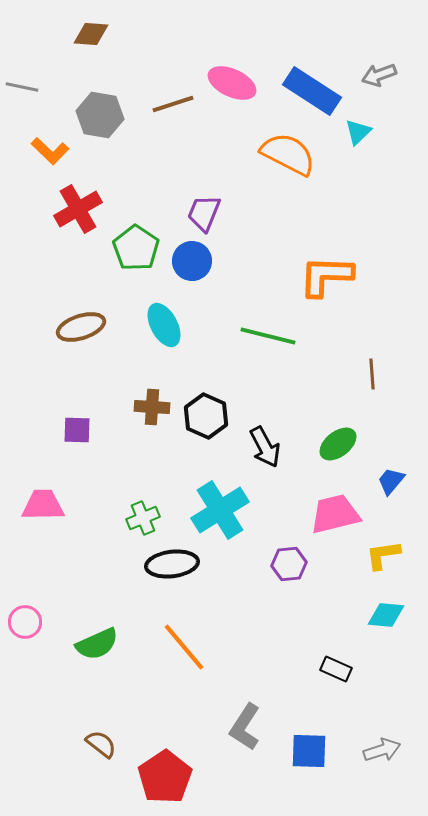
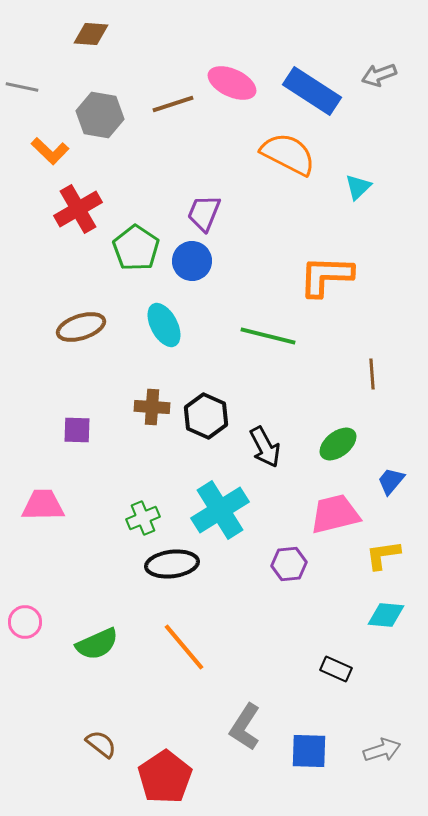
cyan triangle at (358, 132): moved 55 px down
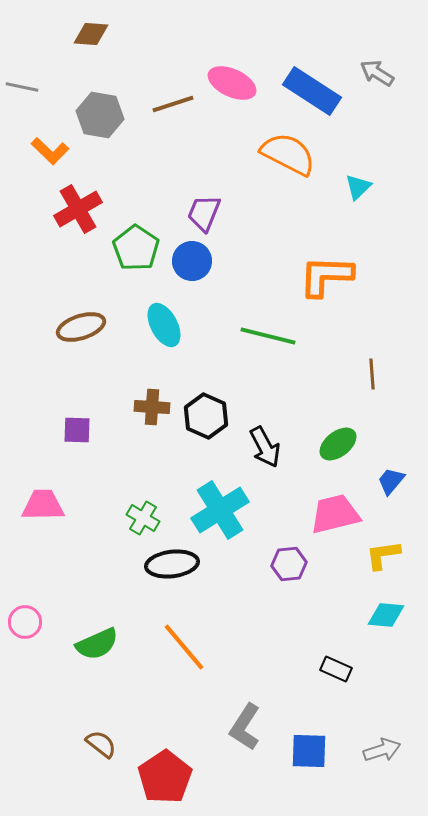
gray arrow at (379, 75): moved 2 px left, 2 px up; rotated 52 degrees clockwise
green cross at (143, 518): rotated 36 degrees counterclockwise
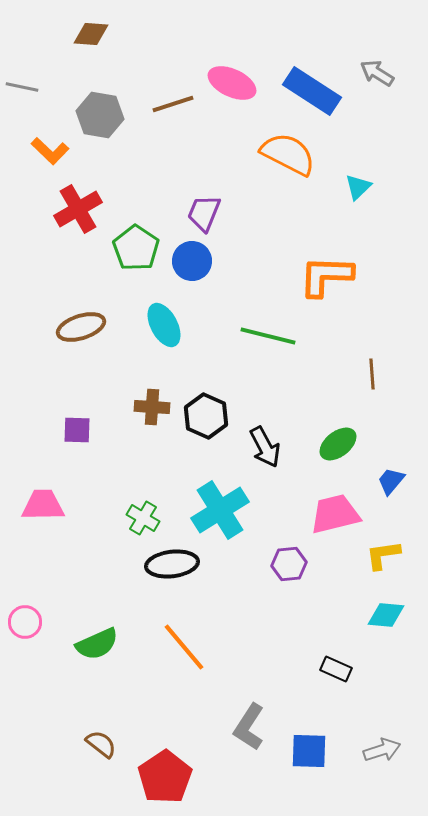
gray L-shape at (245, 727): moved 4 px right
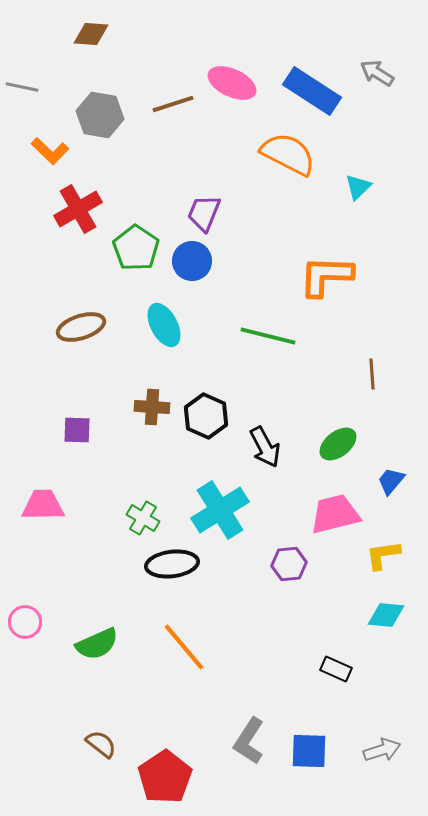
gray L-shape at (249, 727): moved 14 px down
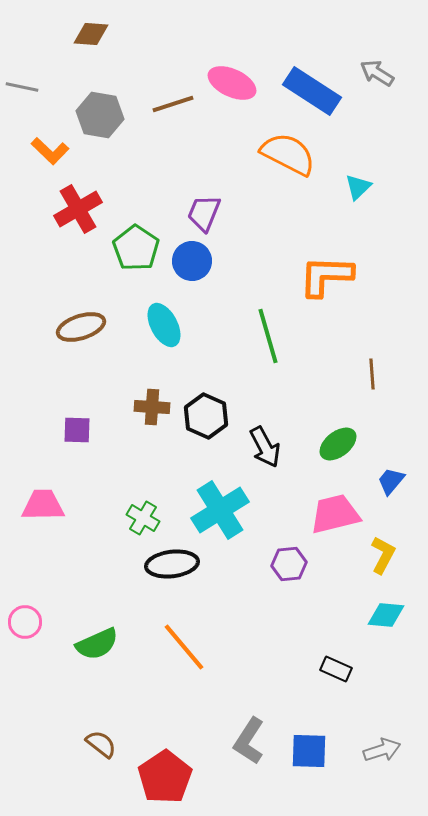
green line at (268, 336): rotated 60 degrees clockwise
yellow L-shape at (383, 555): rotated 126 degrees clockwise
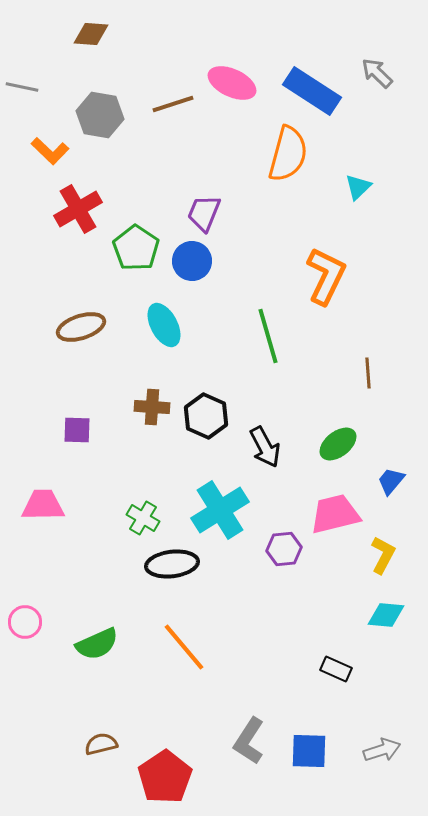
gray arrow at (377, 73): rotated 12 degrees clockwise
orange semicircle at (288, 154): rotated 78 degrees clockwise
orange L-shape at (326, 276): rotated 114 degrees clockwise
brown line at (372, 374): moved 4 px left, 1 px up
purple hexagon at (289, 564): moved 5 px left, 15 px up
brown semicircle at (101, 744): rotated 52 degrees counterclockwise
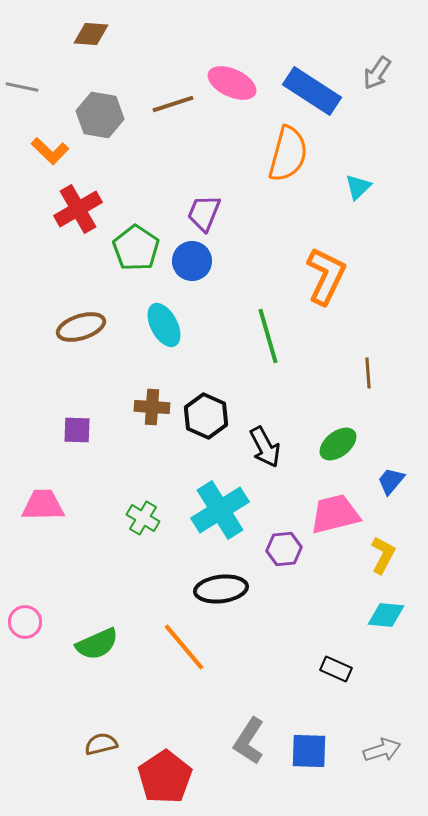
gray arrow at (377, 73): rotated 100 degrees counterclockwise
black ellipse at (172, 564): moved 49 px right, 25 px down
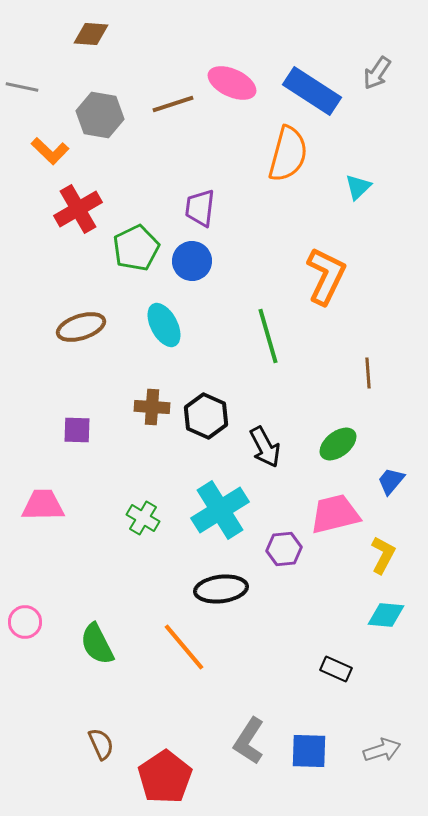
purple trapezoid at (204, 213): moved 4 px left, 5 px up; rotated 15 degrees counterclockwise
green pentagon at (136, 248): rotated 12 degrees clockwise
green semicircle at (97, 644): rotated 87 degrees clockwise
brown semicircle at (101, 744): rotated 80 degrees clockwise
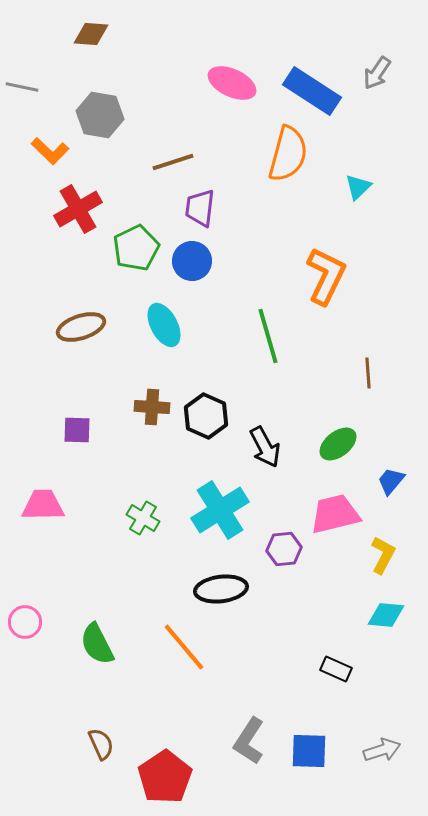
brown line at (173, 104): moved 58 px down
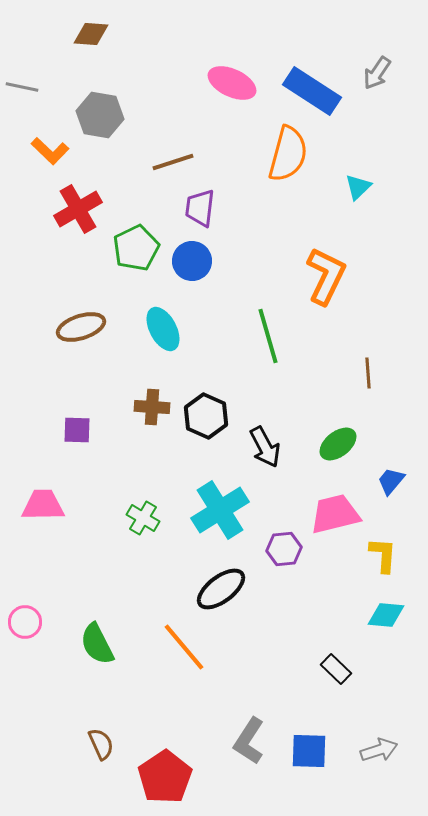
cyan ellipse at (164, 325): moved 1 px left, 4 px down
yellow L-shape at (383, 555): rotated 24 degrees counterclockwise
black ellipse at (221, 589): rotated 30 degrees counterclockwise
black rectangle at (336, 669): rotated 20 degrees clockwise
gray arrow at (382, 750): moved 3 px left
